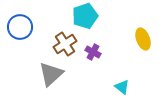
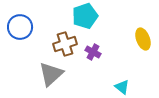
brown cross: rotated 15 degrees clockwise
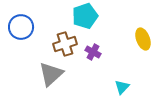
blue circle: moved 1 px right
cyan triangle: rotated 35 degrees clockwise
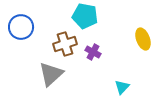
cyan pentagon: rotated 30 degrees clockwise
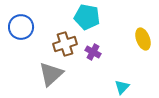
cyan pentagon: moved 2 px right, 1 px down
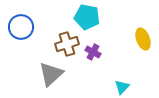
brown cross: moved 2 px right
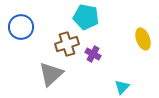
cyan pentagon: moved 1 px left
purple cross: moved 2 px down
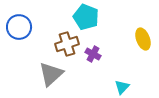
cyan pentagon: rotated 10 degrees clockwise
blue circle: moved 2 px left
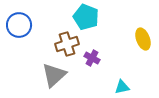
blue circle: moved 2 px up
purple cross: moved 1 px left, 4 px down
gray triangle: moved 3 px right, 1 px down
cyan triangle: rotated 35 degrees clockwise
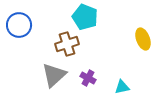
cyan pentagon: moved 1 px left
purple cross: moved 4 px left, 20 px down
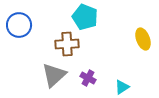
brown cross: rotated 15 degrees clockwise
cyan triangle: rotated 21 degrees counterclockwise
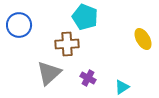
yellow ellipse: rotated 10 degrees counterclockwise
gray triangle: moved 5 px left, 2 px up
